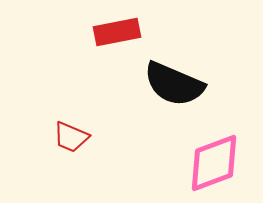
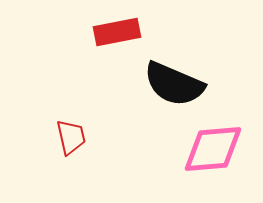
red trapezoid: rotated 126 degrees counterclockwise
pink diamond: moved 1 px left, 14 px up; rotated 16 degrees clockwise
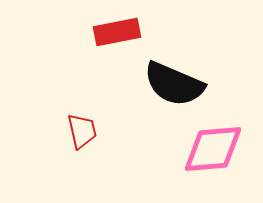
red trapezoid: moved 11 px right, 6 px up
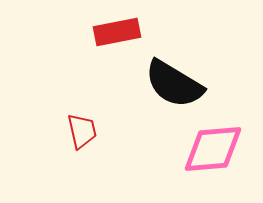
black semicircle: rotated 8 degrees clockwise
